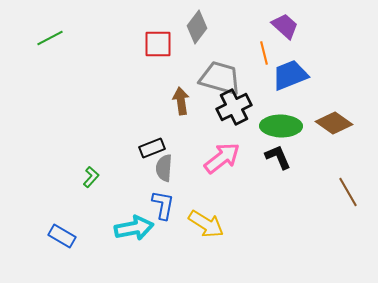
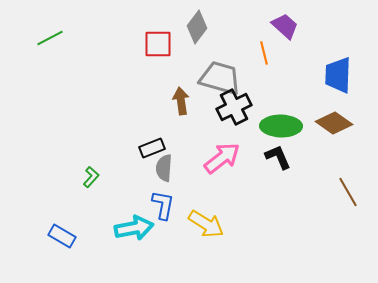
blue trapezoid: moved 48 px right; rotated 66 degrees counterclockwise
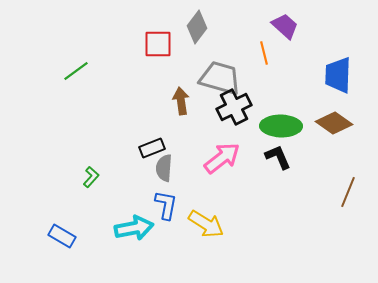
green line: moved 26 px right, 33 px down; rotated 8 degrees counterclockwise
brown line: rotated 52 degrees clockwise
blue L-shape: moved 3 px right
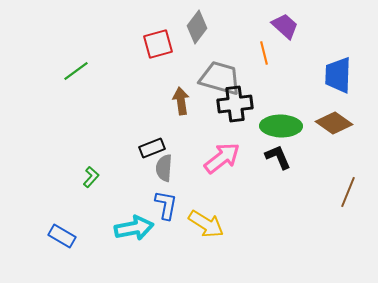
red square: rotated 16 degrees counterclockwise
black cross: moved 1 px right, 3 px up; rotated 20 degrees clockwise
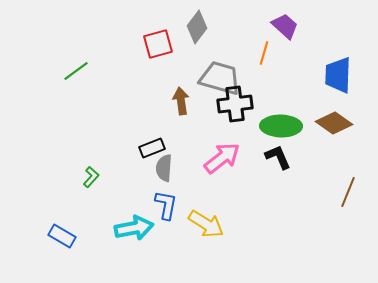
orange line: rotated 30 degrees clockwise
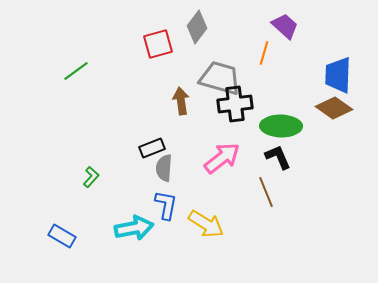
brown diamond: moved 15 px up
brown line: moved 82 px left; rotated 44 degrees counterclockwise
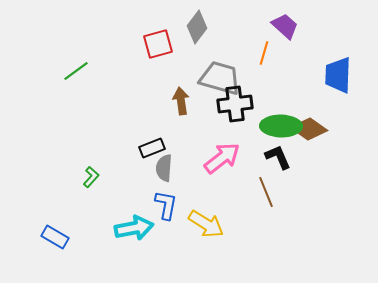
brown diamond: moved 25 px left, 21 px down
blue rectangle: moved 7 px left, 1 px down
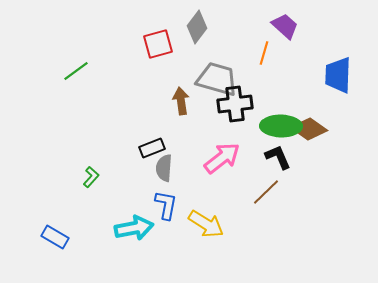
gray trapezoid: moved 3 px left, 1 px down
brown line: rotated 68 degrees clockwise
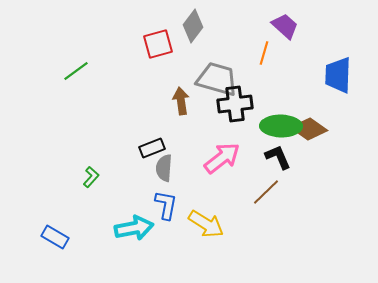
gray diamond: moved 4 px left, 1 px up
